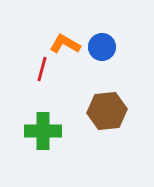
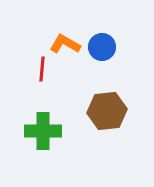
red line: rotated 10 degrees counterclockwise
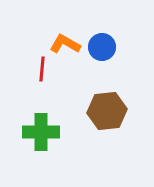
green cross: moved 2 px left, 1 px down
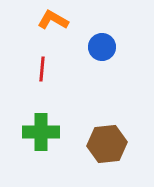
orange L-shape: moved 12 px left, 24 px up
brown hexagon: moved 33 px down
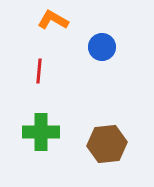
red line: moved 3 px left, 2 px down
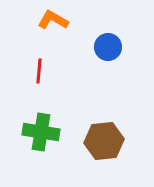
blue circle: moved 6 px right
green cross: rotated 9 degrees clockwise
brown hexagon: moved 3 px left, 3 px up
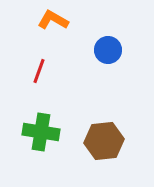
blue circle: moved 3 px down
red line: rotated 15 degrees clockwise
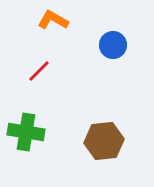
blue circle: moved 5 px right, 5 px up
red line: rotated 25 degrees clockwise
green cross: moved 15 px left
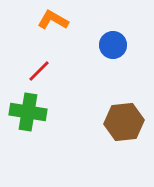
green cross: moved 2 px right, 20 px up
brown hexagon: moved 20 px right, 19 px up
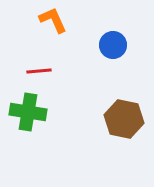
orange L-shape: rotated 36 degrees clockwise
red line: rotated 40 degrees clockwise
brown hexagon: moved 3 px up; rotated 18 degrees clockwise
